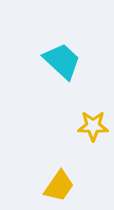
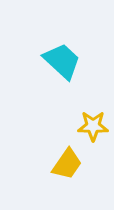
yellow trapezoid: moved 8 px right, 22 px up
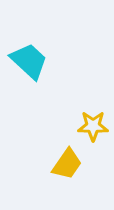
cyan trapezoid: moved 33 px left
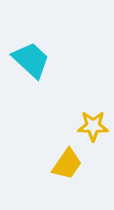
cyan trapezoid: moved 2 px right, 1 px up
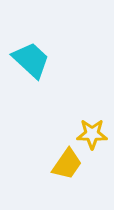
yellow star: moved 1 px left, 8 px down
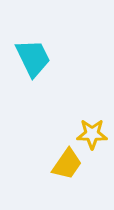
cyan trapezoid: moved 2 px right, 2 px up; rotated 21 degrees clockwise
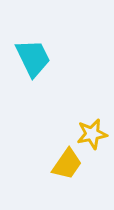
yellow star: rotated 12 degrees counterclockwise
